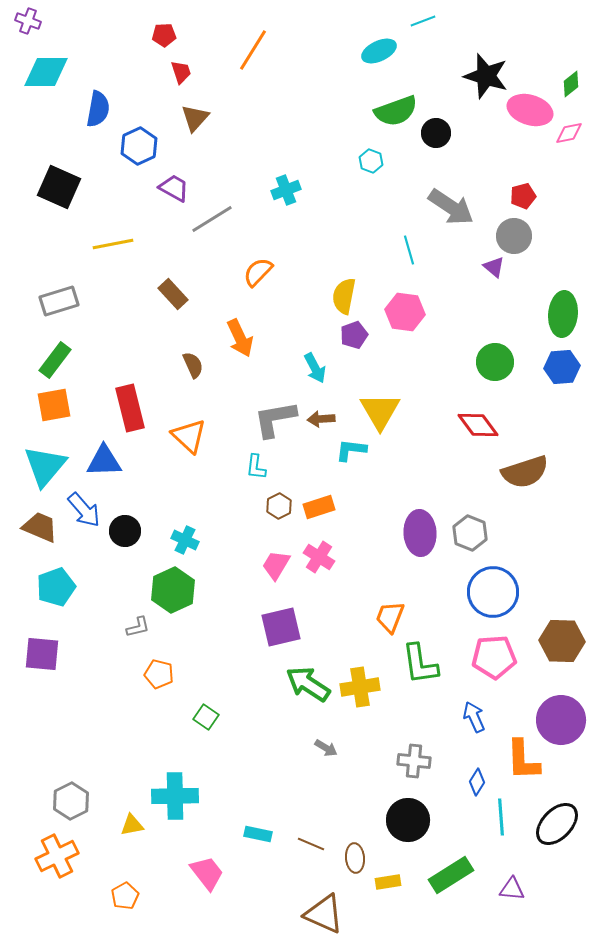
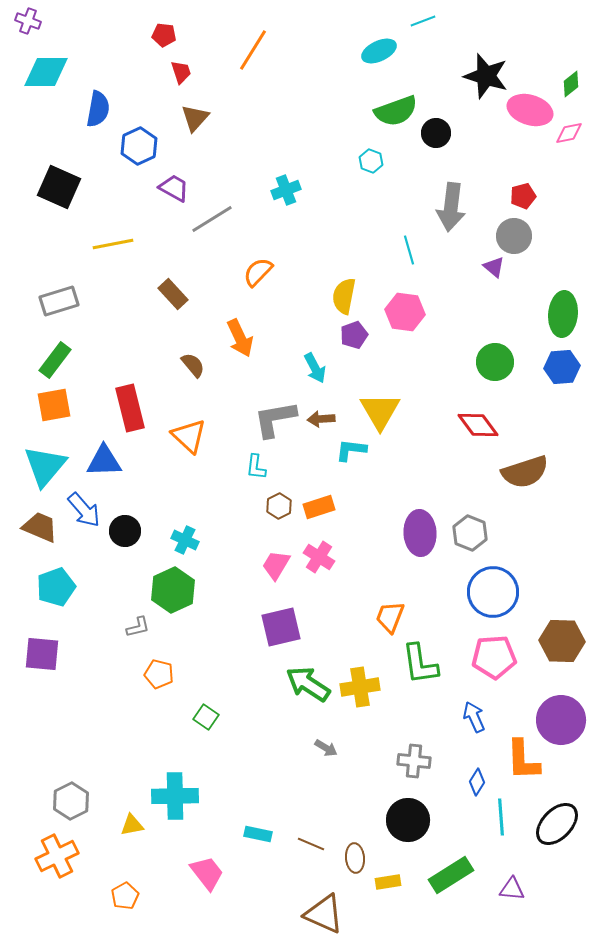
red pentagon at (164, 35): rotated 10 degrees clockwise
gray arrow at (451, 207): rotated 63 degrees clockwise
brown semicircle at (193, 365): rotated 16 degrees counterclockwise
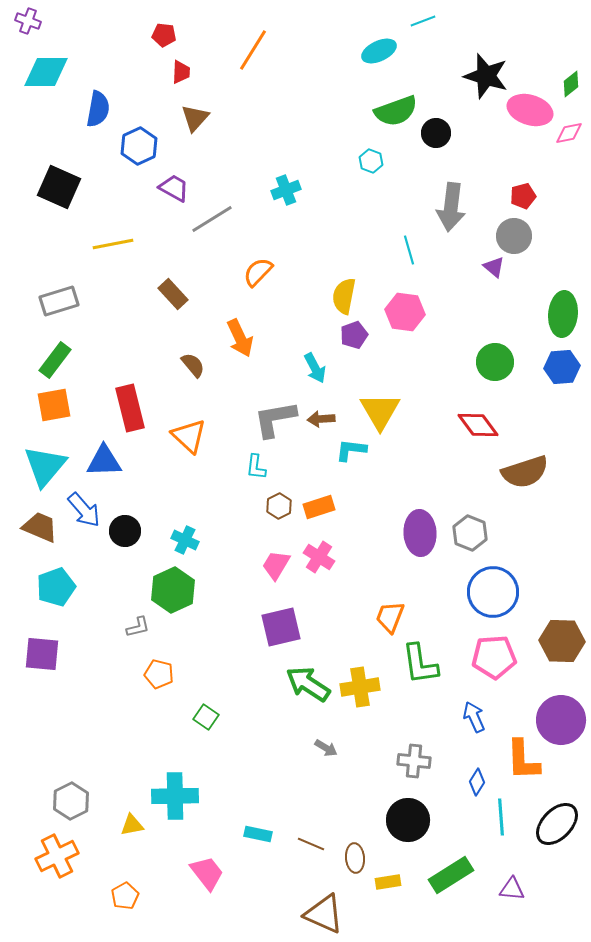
red trapezoid at (181, 72): rotated 20 degrees clockwise
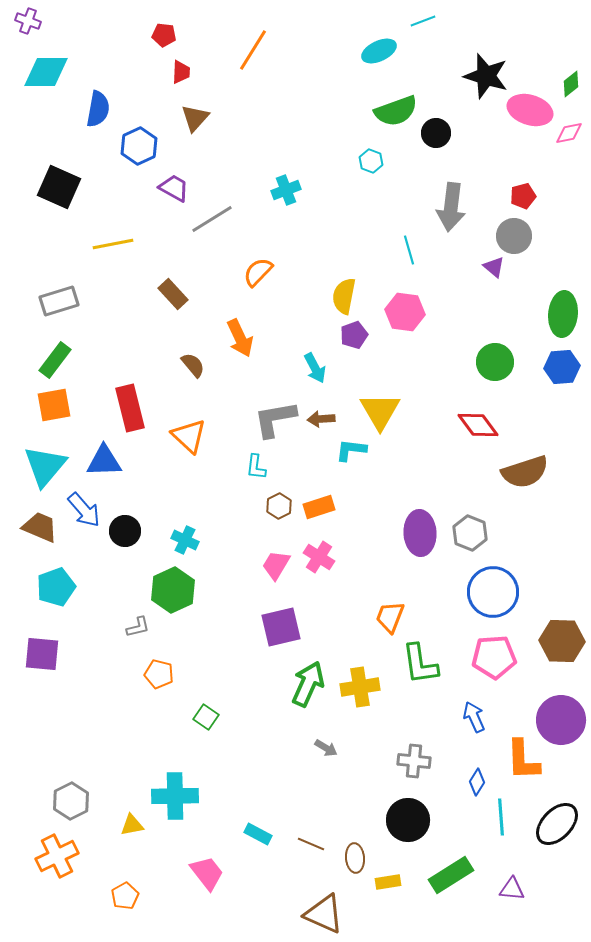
green arrow at (308, 684): rotated 81 degrees clockwise
cyan rectangle at (258, 834): rotated 16 degrees clockwise
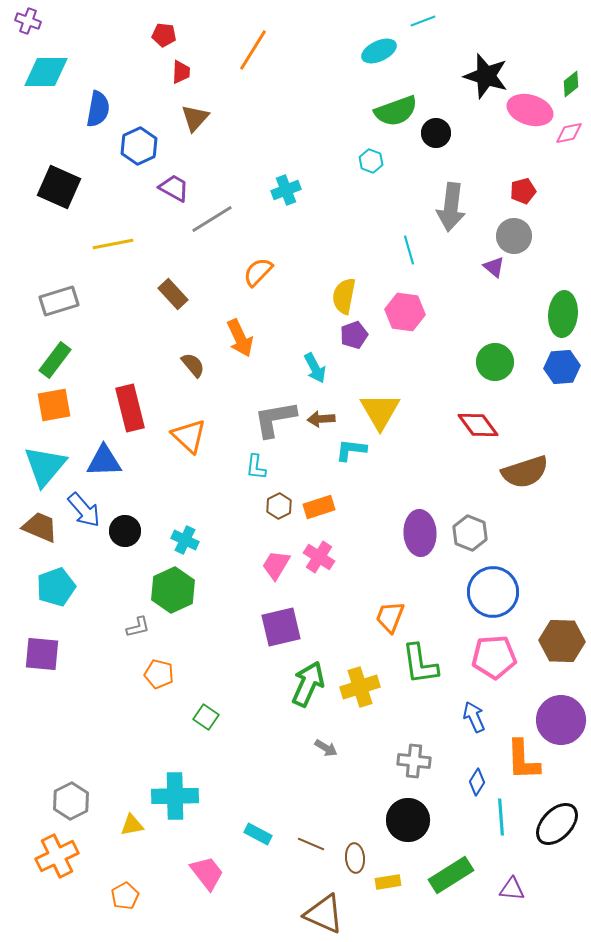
red pentagon at (523, 196): moved 5 px up
yellow cross at (360, 687): rotated 9 degrees counterclockwise
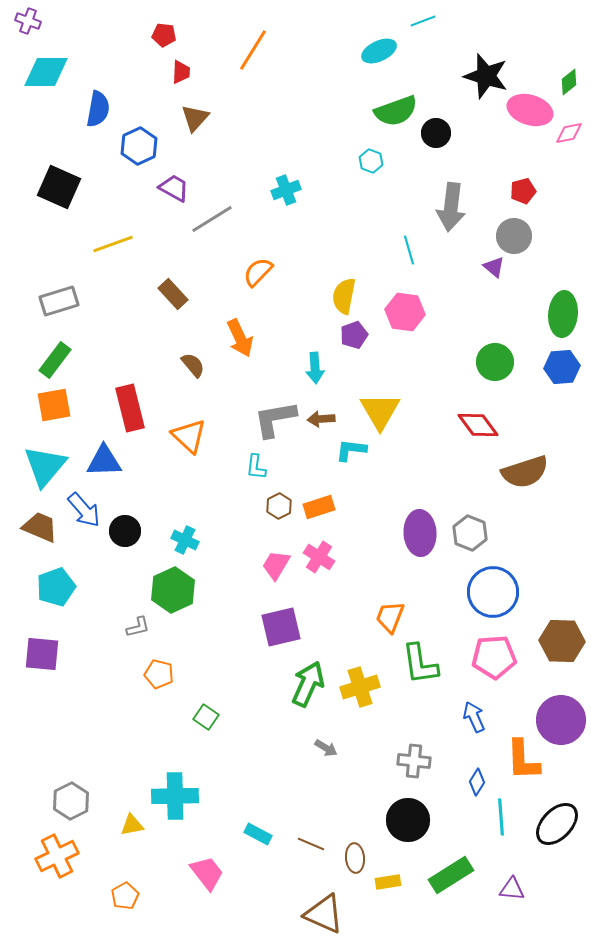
green diamond at (571, 84): moved 2 px left, 2 px up
yellow line at (113, 244): rotated 9 degrees counterclockwise
cyan arrow at (315, 368): rotated 24 degrees clockwise
